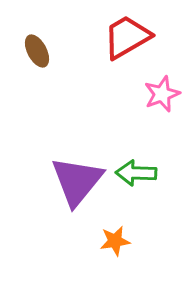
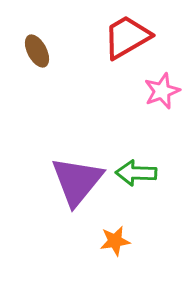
pink star: moved 3 px up
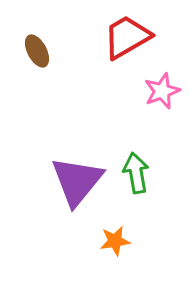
green arrow: rotated 78 degrees clockwise
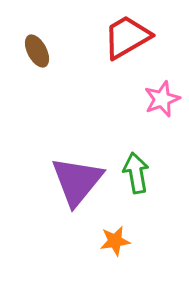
pink star: moved 8 px down
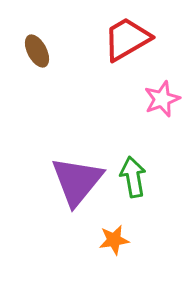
red trapezoid: moved 2 px down
green arrow: moved 3 px left, 4 px down
orange star: moved 1 px left, 1 px up
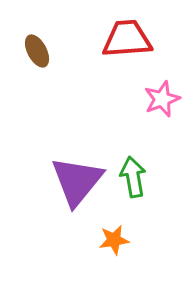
red trapezoid: rotated 26 degrees clockwise
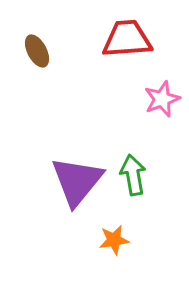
green arrow: moved 2 px up
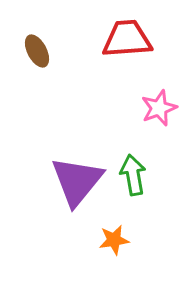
pink star: moved 3 px left, 9 px down
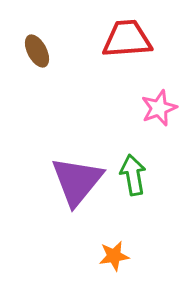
orange star: moved 16 px down
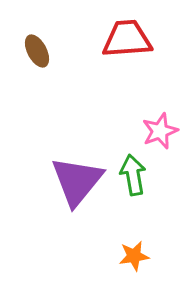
pink star: moved 1 px right, 23 px down
orange star: moved 20 px right
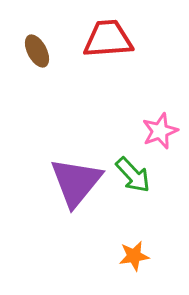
red trapezoid: moved 19 px left
green arrow: rotated 147 degrees clockwise
purple triangle: moved 1 px left, 1 px down
